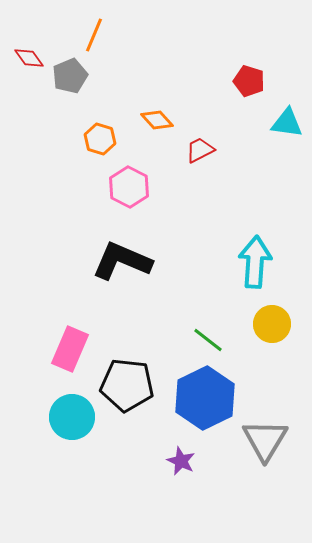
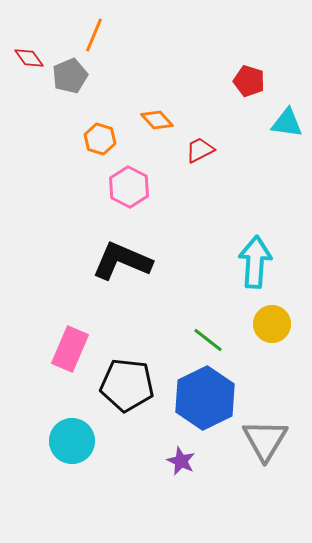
cyan circle: moved 24 px down
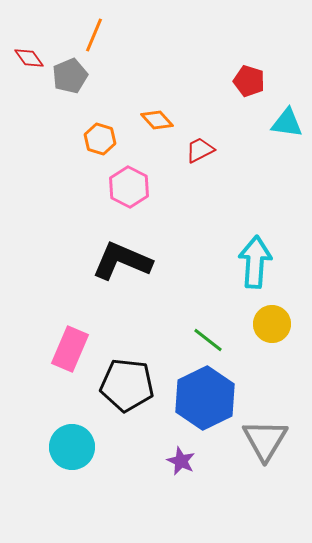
cyan circle: moved 6 px down
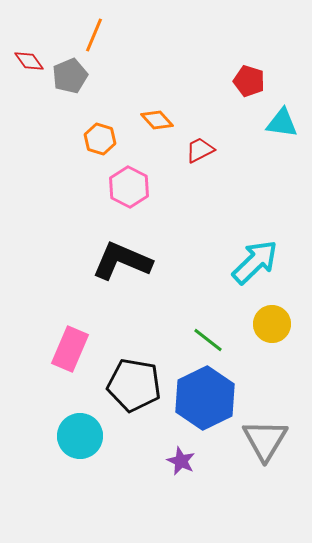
red diamond: moved 3 px down
cyan triangle: moved 5 px left
cyan arrow: rotated 42 degrees clockwise
black pentagon: moved 7 px right; rotated 4 degrees clockwise
cyan circle: moved 8 px right, 11 px up
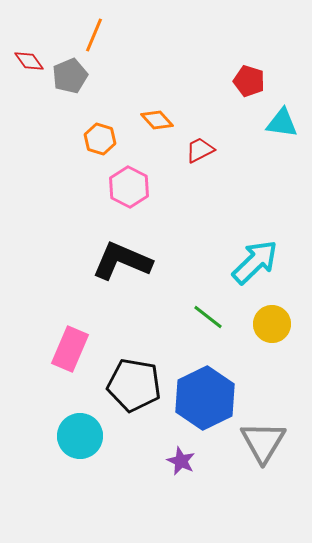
green line: moved 23 px up
gray triangle: moved 2 px left, 2 px down
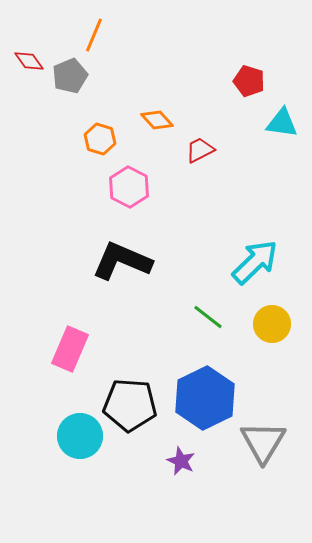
black pentagon: moved 4 px left, 20 px down; rotated 6 degrees counterclockwise
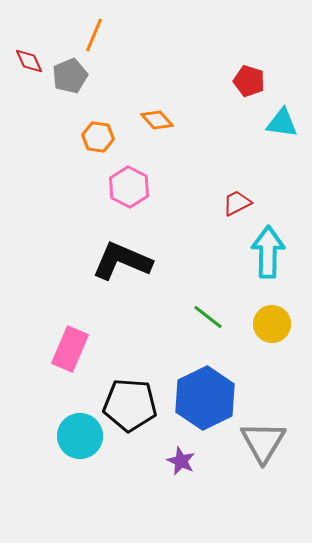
red diamond: rotated 12 degrees clockwise
orange hexagon: moved 2 px left, 2 px up; rotated 8 degrees counterclockwise
red trapezoid: moved 37 px right, 53 px down
cyan arrow: moved 13 px right, 10 px up; rotated 45 degrees counterclockwise
